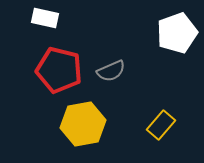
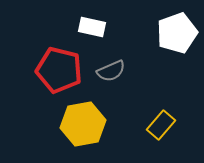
white rectangle: moved 47 px right, 9 px down
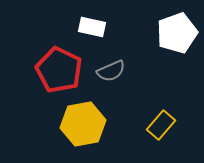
red pentagon: rotated 12 degrees clockwise
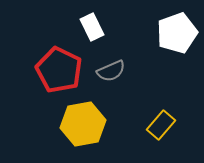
white rectangle: rotated 52 degrees clockwise
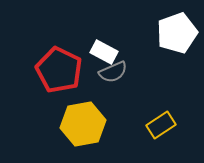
white rectangle: moved 12 px right, 25 px down; rotated 36 degrees counterclockwise
gray semicircle: moved 2 px right, 1 px down
yellow rectangle: rotated 16 degrees clockwise
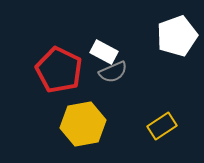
white pentagon: moved 3 px down
yellow rectangle: moved 1 px right, 1 px down
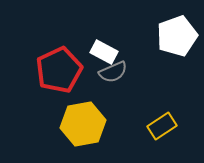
red pentagon: rotated 21 degrees clockwise
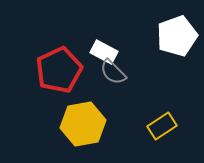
gray semicircle: rotated 68 degrees clockwise
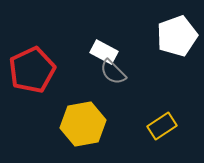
red pentagon: moved 27 px left
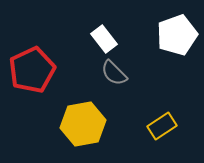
white pentagon: moved 1 px up
white rectangle: moved 13 px up; rotated 24 degrees clockwise
gray semicircle: moved 1 px right, 1 px down
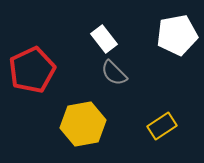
white pentagon: rotated 9 degrees clockwise
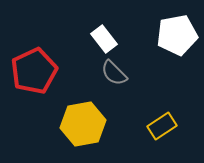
red pentagon: moved 2 px right, 1 px down
